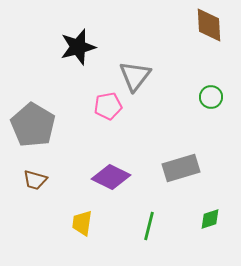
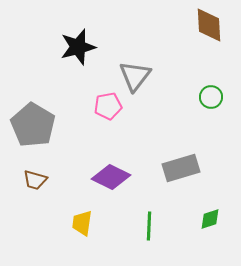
green line: rotated 12 degrees counterclockwise
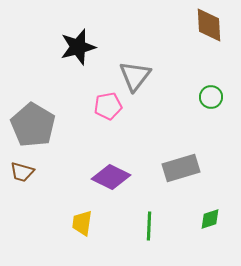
brown trapezoid: moved 13 px left, 8 px up
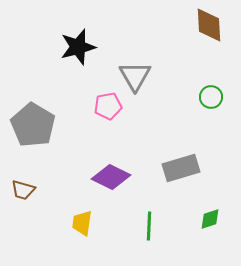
gray triangle: rotated 8 degrees counterclockwise
brown trapezoid: moved 1 px right, 18 px down
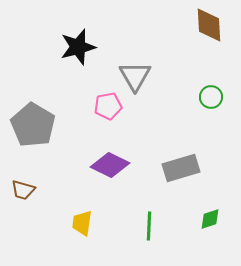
purple diamond: moved 1 px left, 12 px up
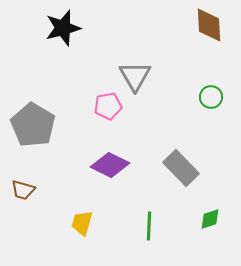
black star: moved 15 px left, 19 px up
gray rectangle: rotated 63 degrees clockwise
yellow trapezoid: rotated 8 degrees clockwise
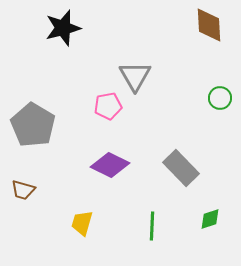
green circle: moved 9 px right, 1 px down
green line: moved 3 px right
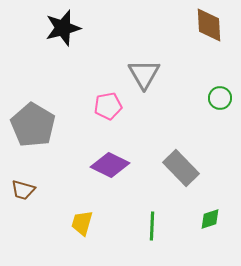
gray triangle: moved 9 px right, 2 px up
